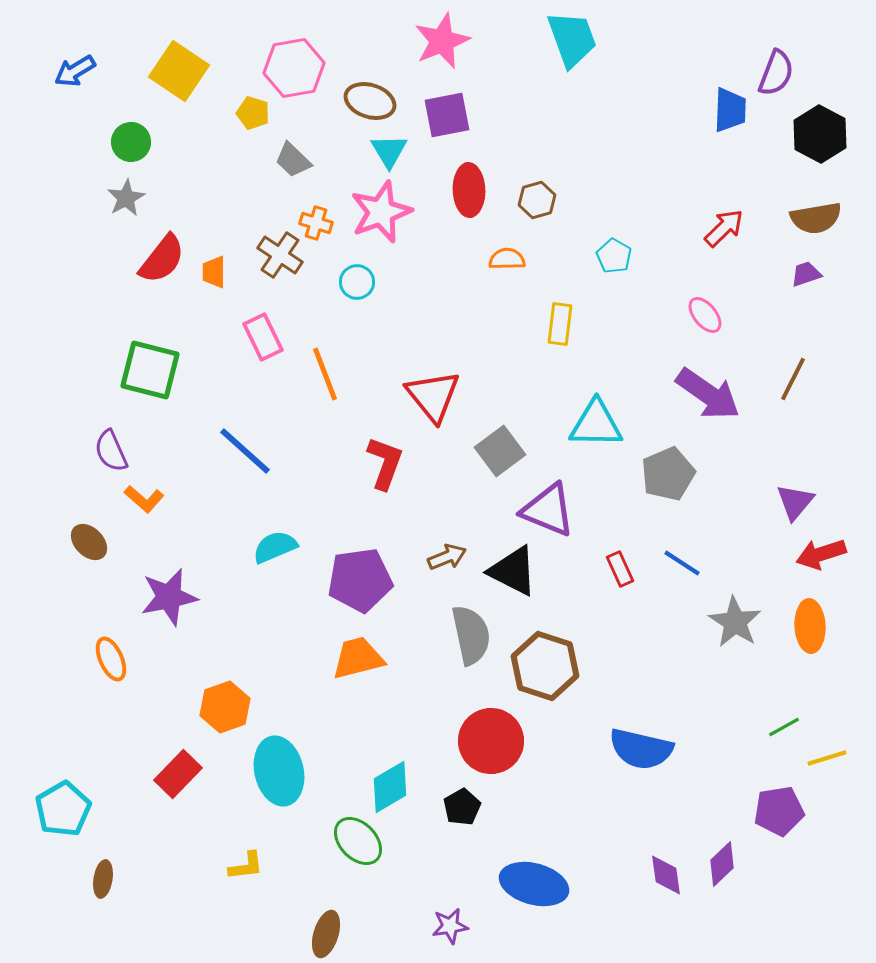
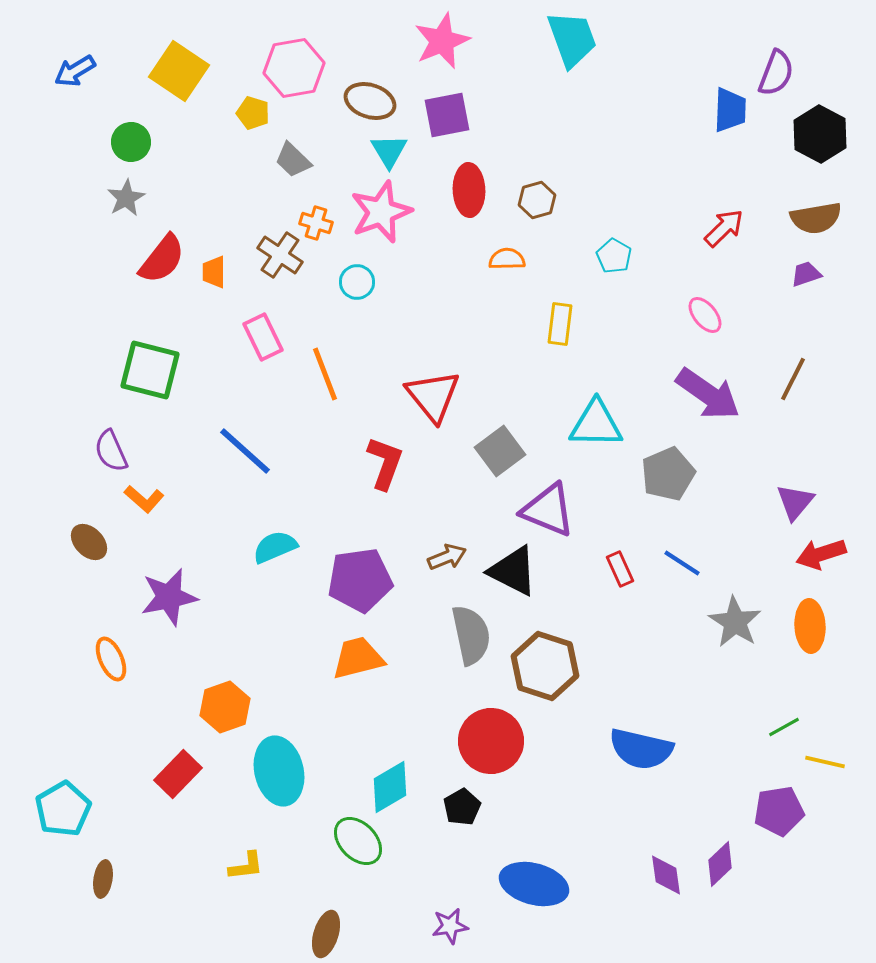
yellow line at (827, 758): moved 2 px left, 4 px down; rotated 30 degrees clockwise
purple diamond at (722, 864): moved 2 px left
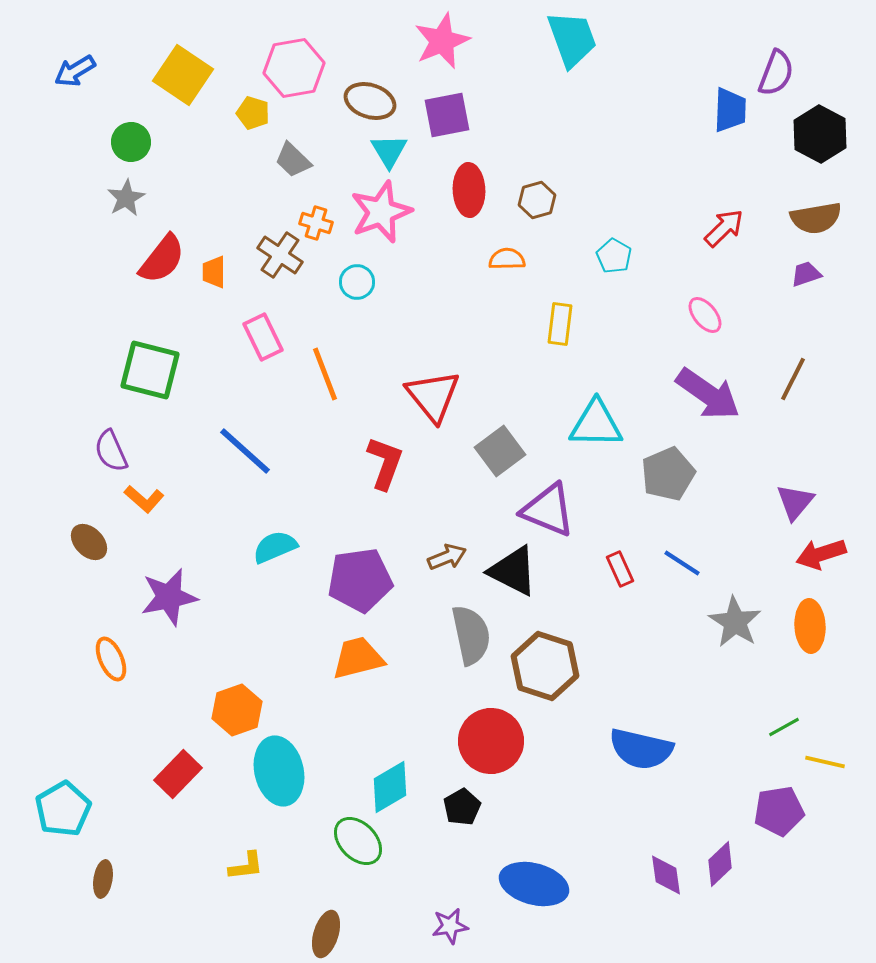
yellow square at (179, 71): moved 4 px right, 4 px down
orange hexagon at (225, 707): moved 12 px right, 3 px down
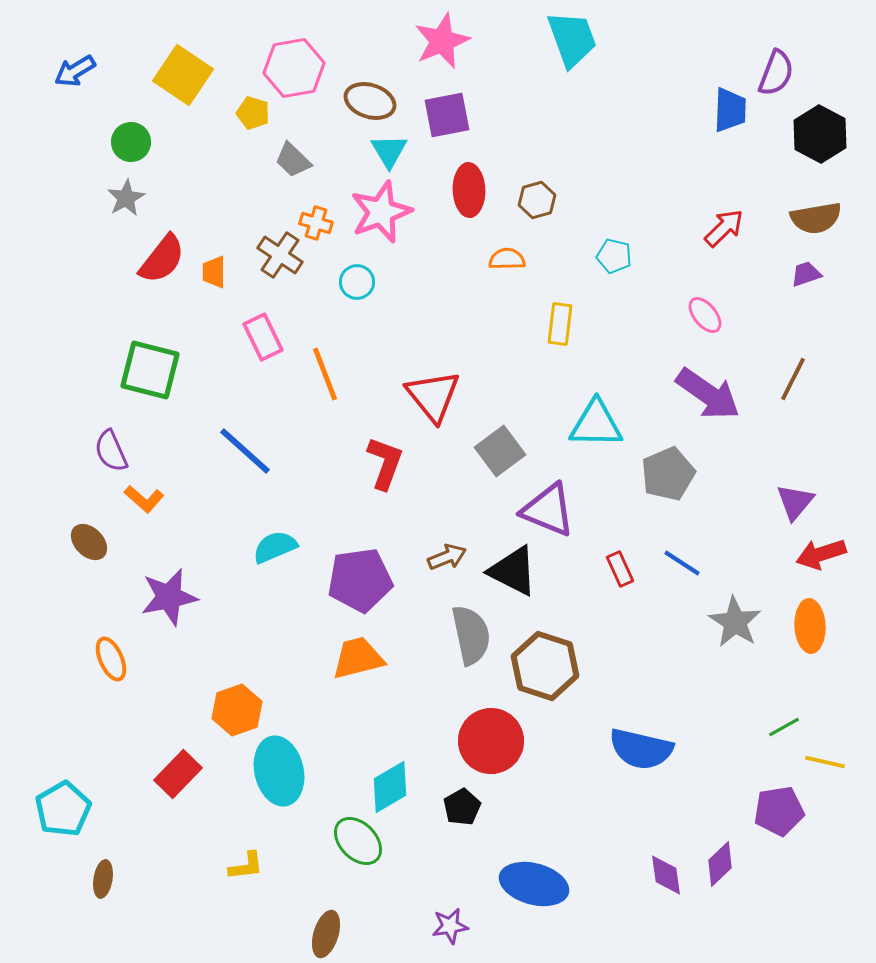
cyan pentagon at (614, 256): rotated 16 degrees counterclockwise
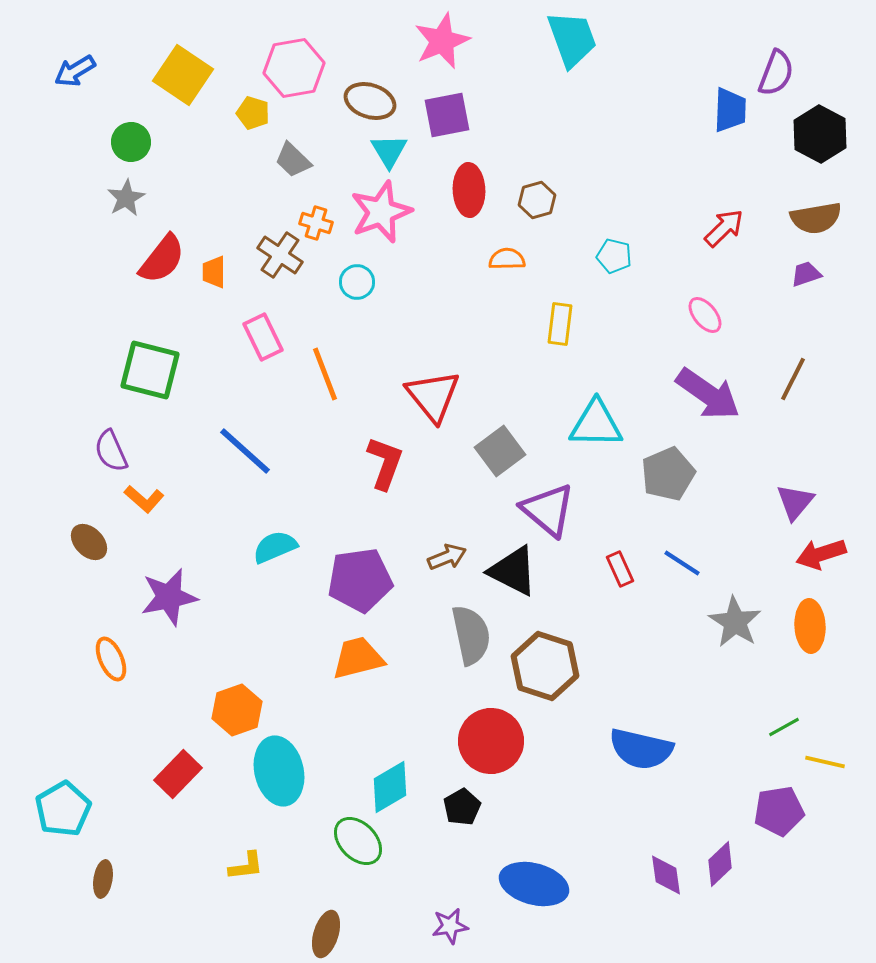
purple triangle at (548, 510): rotated 18 degrees clockwise
